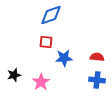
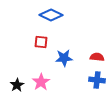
blue diamond: rotated 45 degrees clockwise
red square: moved 5 px left
black star: moved 3 px right, 10 px down; rotated 16 degrees counterclockwise
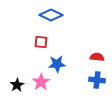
blue star: moved 7 px left, 6 px down
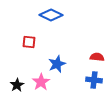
red square: moved 12 px left
blue star: rotated 18 degrees counterclockwise
blue cross: moved 3 px left
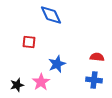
blue diamond: rotated 40 degrees clockwise
black star: rotated 16 degrees clockwise
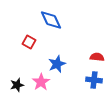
blue diamond: moved 5 px down
red square: rotated 24 degrees clockwise
